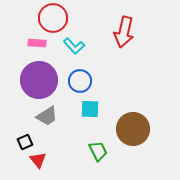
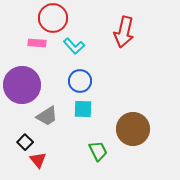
purple circle: moved 17 px left, 5 px down
cyan square: moved 7 px left
black square: rotated 21 degrees counterclockwise
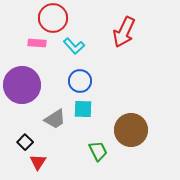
red arrow: rotated 12 degrees clockwise
gray trapezoid: moved 8 px right, 3 px down
brown circle: moved 2 px left, 1 px down
red triangle: moved 2 px down; rotated 12 degrees clockwise
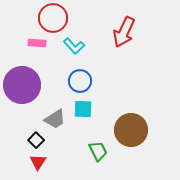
black square: moved 11 px right, 2 px up
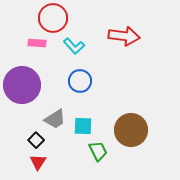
red arrow: moved 4 px down; rotated 108 degrees counterclockwise
cyan square: moved 17 px down
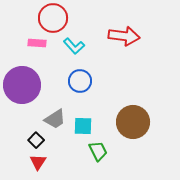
brown circle: moved 2 px right, 8 px up
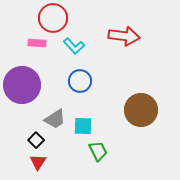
brown circle: moved 8 px right, 12 px up
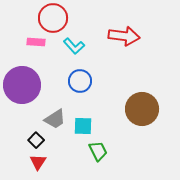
pink rectangle: moved 1 px left, 1 px up
brown circle: moved 1 px right, 1 px up
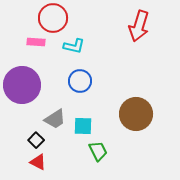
red arrow: moved 15 px right, 10 px up; rotated 100 degrees clockwise
cyan L-shape: rotated 35 degrees counterclockwise
brown circle: moved 6 px left, 5 px down
red triangle: rotated 36 degrees counterclockwise
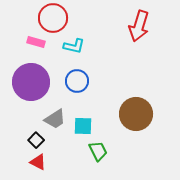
pink rectangle: rotated 12 degrees clockwise
blue circle: moved 3 px left
purple circle: moved 9 px right, 3 px up
